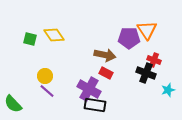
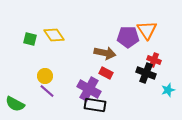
purple pentagon: moved 1 px left, 1 px up
brown arrow: moved 2 px up
green semicircle: moved 2 px right; rotated 18 degrees counterclockwise
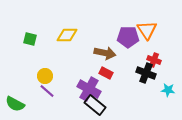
yellow diamond: moved 13 px right; rotated 55 degrees counterclockwise
cyan star: rotated 24 degrees clockwise
black rectangle: rotated 30 degrees clockwise
